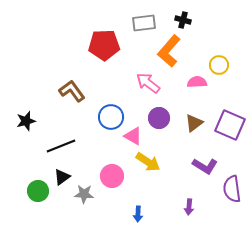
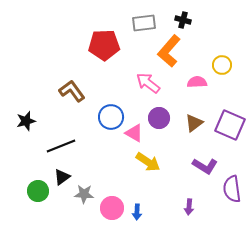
yellow circle: moved 3 px right
pink triangle: moved 1 px right, 3 px up
pink circle: moved 32 px down
blue arrow: moved 1 px left, 2 px up
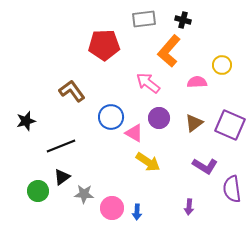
gray rectangle: moved 4 px up
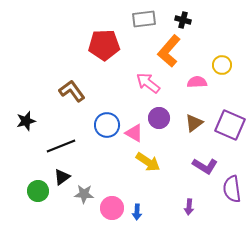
blue circle: moved 4 px left, 8 px down
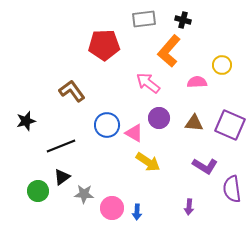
brown triangle: rotated 42 degrees clockwise
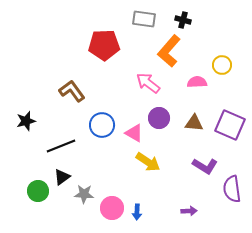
gray rectangle: rotated 15 degrees clockwise
blue circle: moved 5 px left
purple arrow: moved 4 px down; rotated 98 degrees counterclockwise
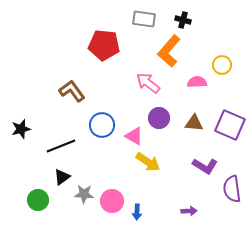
red pentagon: rotated 8 degrees clockwise
black star: moved 5 px left, 8 px down
pink triangle: moved 3 px down
green circle: moved 9 px down
pink circle: moved 7 px up
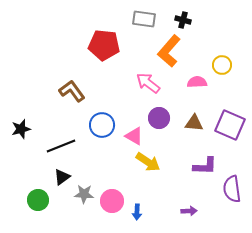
purple L-shape: rotated 30 degrees counterclockwise
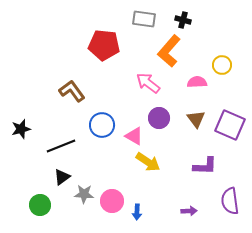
brown triangle: moved 2 px right, 4 px up; rotated 48 degrees clockwise
purple semicircle: moved 2 px left, 12 px down
green circle: moved 2 px right, 5 px down
